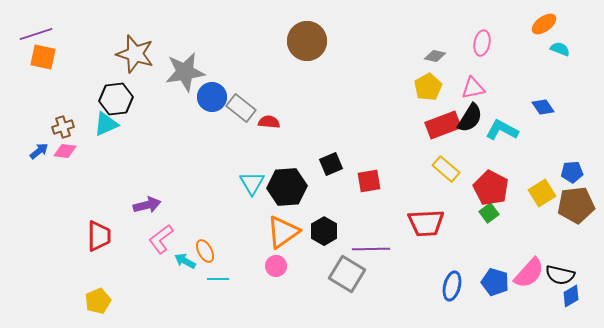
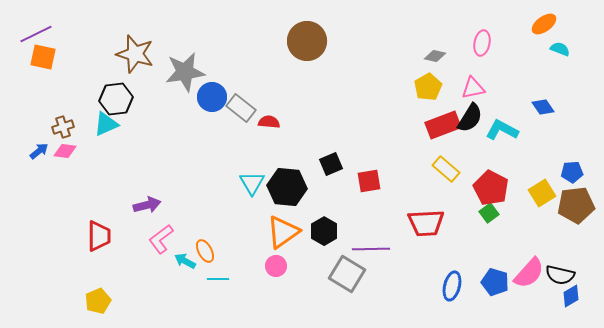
purple line at (36, 34): rotated 8 degrees counterclockwise
black hexagon at (287, 187): rotated 9 degrees clockwise
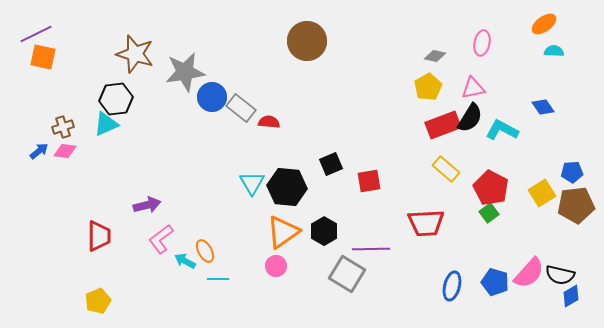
cyan semicircle at (560, 49): moved 6 px left, 2 px down; rotated 18 degrees counterclockwise
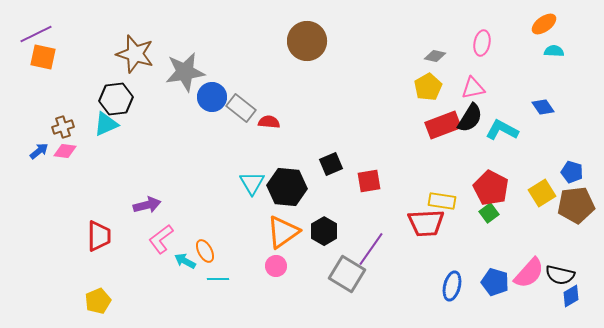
yellow rectangle at (446, 169): moved 4 px left, 32 px down; rotated 32 degrees counterclockwise
blue pentagon at (572, 172): rotated 20 degrees clockwise
purple line at (371, 249): rotated 54 degrees counterclockwise
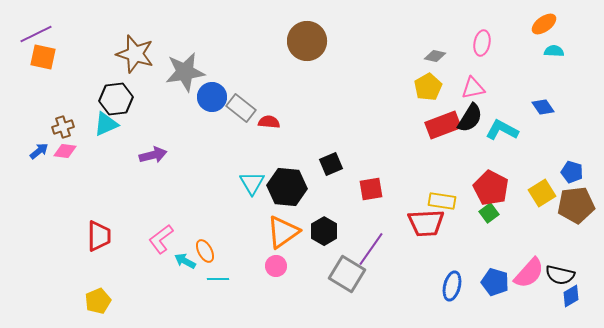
red square at (369, 181): moved 2 px right, 8 px down
purple arrow at (147, 205): moved 6 px right, 50 px up
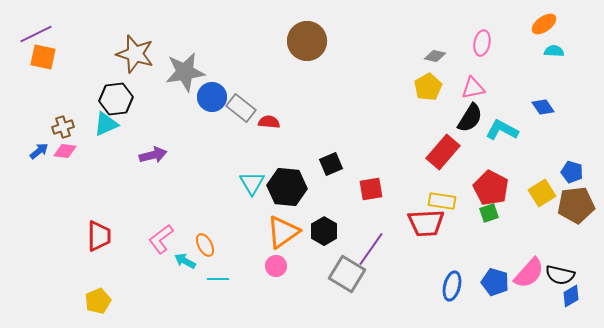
red rectangle at (443, 125): moved 27 px down; rotated 28 degrees counterclockwise
green square at (489, 213): rotated 18 degrees clockwise
orange ellipse at (205, 251): moved 6 px up
